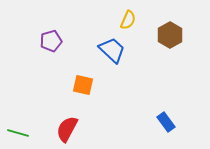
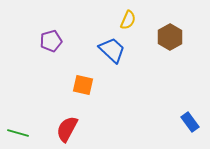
brown hexagon: moved 2 px down
blue rectangle: moved 24 px right
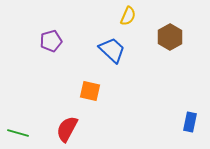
yellow semicircle: moved 4 px up
orange square: moved 7 px right, 6 px down
blue rectangle: rotated 48 degrees clockwise
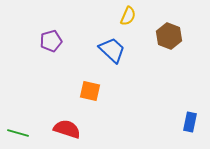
brown hexagon: moved 1 px left, 1 px up; rotated 10 degrees counterclockwise
red semicircle: rotated 80 degrees clockwise
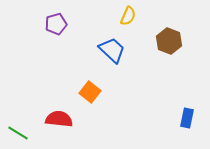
brown hexagon: moved 5 px down
purple pentagon: moved 5 px right, 17 px up
orange square: moved 1 px down; rotated 25 degrees clockwise
blue rectangle: moved 3 px left, 4 px up
red semicircle: moved 8 px left, 10 px up; rotated 12 degrees counterclockwise
green line: rotated 15 degrees clockwise
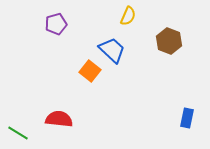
orange square: moved 21 px up
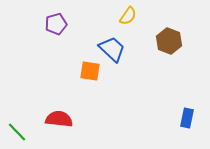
yellow semicircle: rotated 12 degrees clockwise
blue trapezoid: moved 1 px up
orange square: rotated 30 degrees counterclockwise
green line: moved 1 px left, 1 px up; rotated 15 degrees clockwise
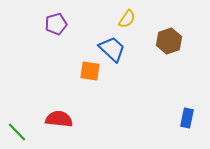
yellow semicircle: moved 1 px left, 3 px down
brown hexagon: rotated 20 degrees clockwise
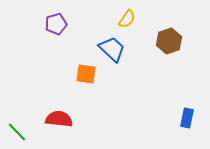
orange square: moved 4 px left, 3 px down
